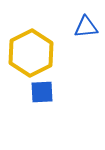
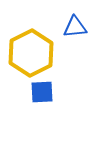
blue triangle: moved 11 px left
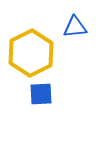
blue square: moved 1 px left, 2 px down
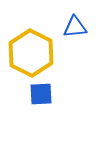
yellow hexagon: rotated 6 degrees counterclockwise
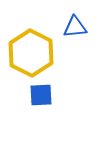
blue square: moved 1 px down
